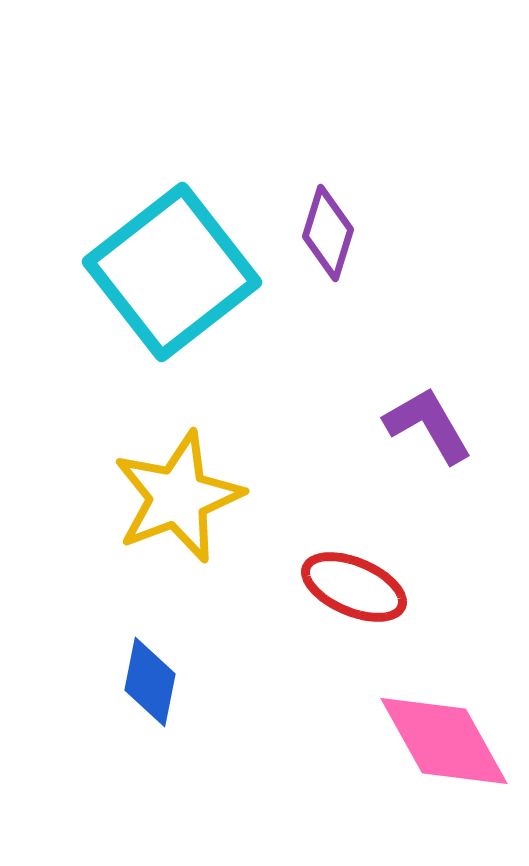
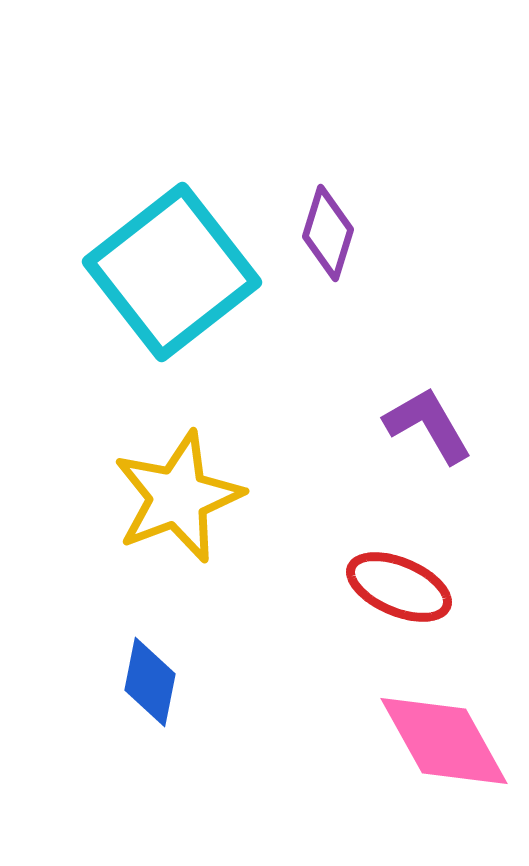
red ellipse: moved 45 px right
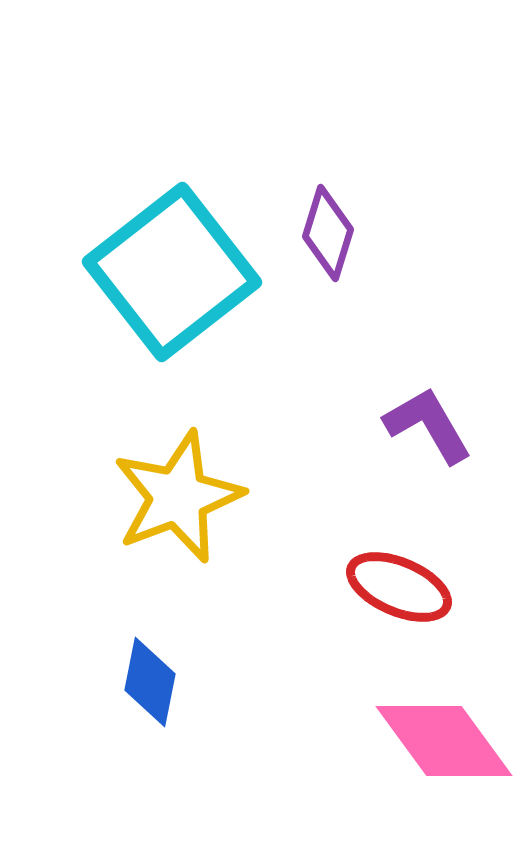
pink diamond: rotated 7 degrees counterclockwise
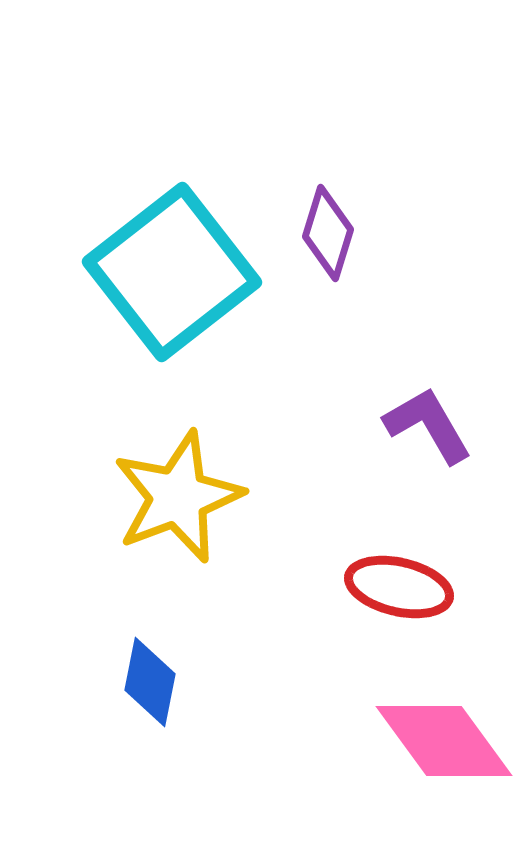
red ellipse: rotated 10 degrees counterclockwise
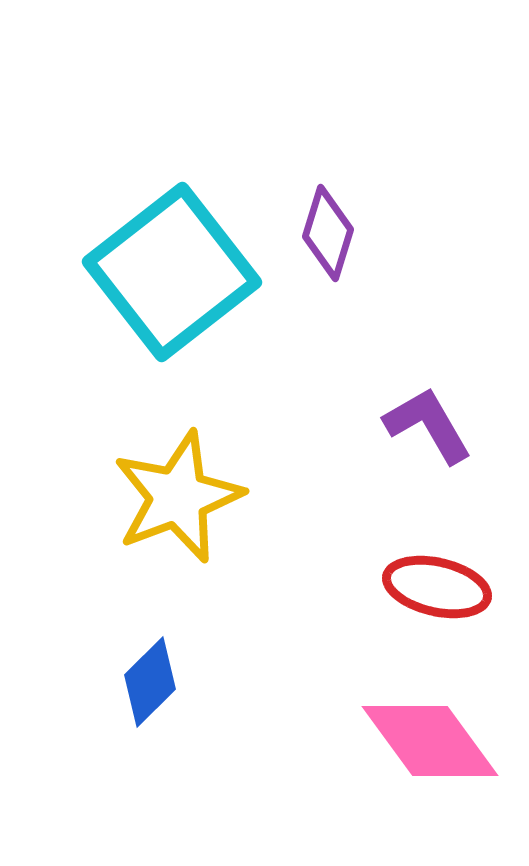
red ellipse: moved 38 px right
blue diamond: rotated 34 degrees clockwise
pink diamond: moved 14 px left
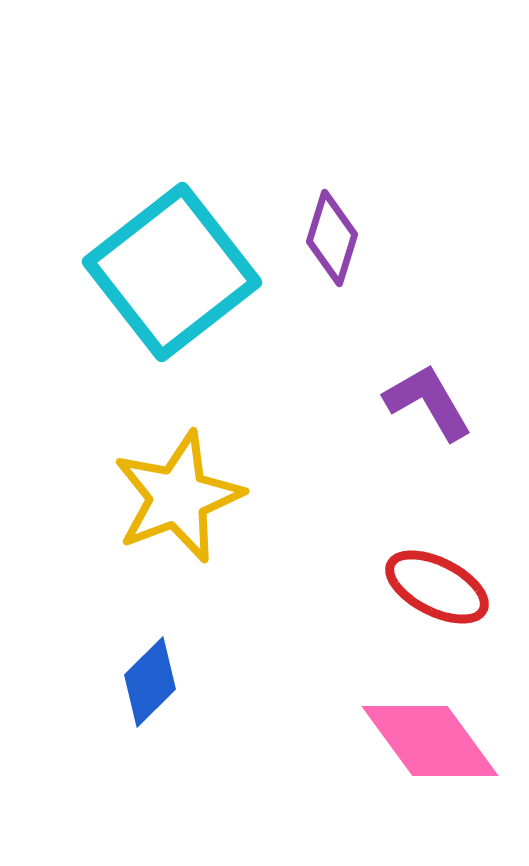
purple diamond: moved 4 px right, 5 px down
purple L-shape: moved 23 px up
red ellipse: rotated 14 degrees clockwise
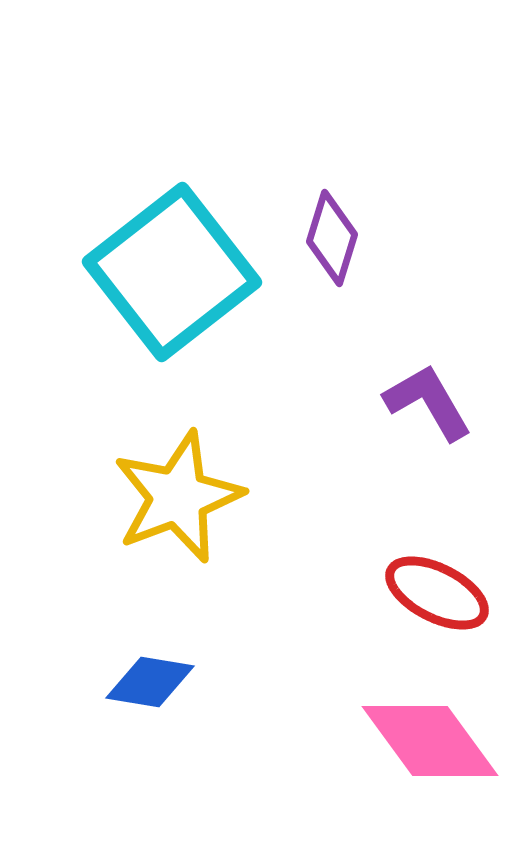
red ellipse: moved 6 px down
blue diamond: rotated 54 degrees clockwise
